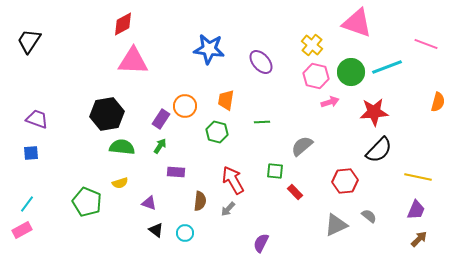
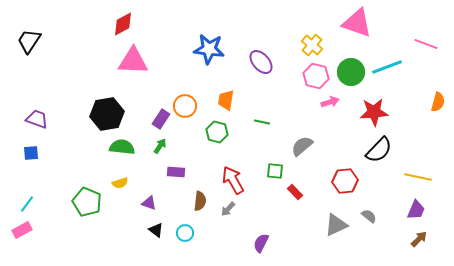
green line at (262, 122): rotated 14 degrees clockwise
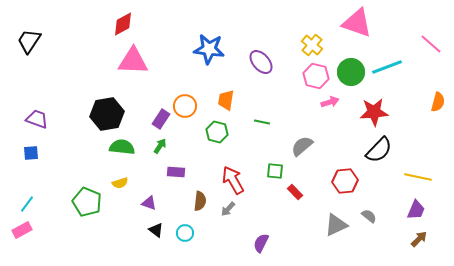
pink line at (426, 44): moved 5 px right; rotated 20 degrees clockwise
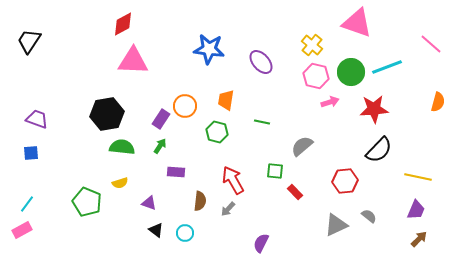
red star at (374, 112): moved 3 px up
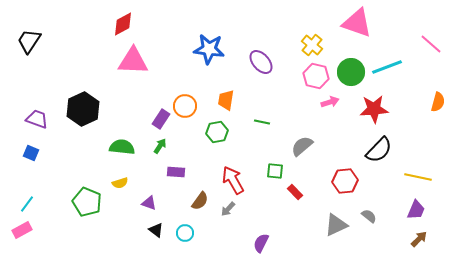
black hexagon at (107, 114): moved 24 px left, 5 px up; rotated 16 degrees counterclockwise
green hexagon at (217, 132): rotated 25 degrees counterclockwise
blue square at (31, 153): rotated 28 degrees clockwise
brown semicircle at (200, 201): rotated 30 degrees clockwise
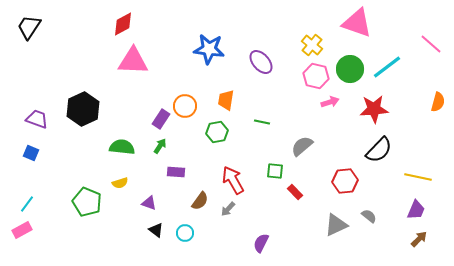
black trapezoid at (29, 41): moved 14 px up
cyan line at (387, 67): rotated 16 degrees counterclockwise
green circle at (351, 72): moved 1 px left, 3 px up
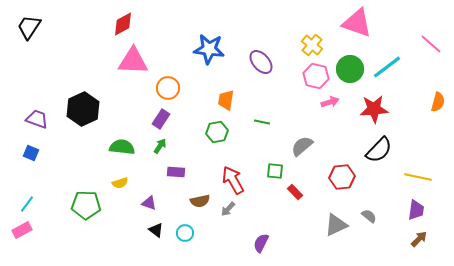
orange circle at (185, 106): moved 17 px left, 18 px up
red hexagon at (345, 181): moved 3 px left, 4 px up
brown semicircle at (200, 201): rotated 42 degrees clockwise
green pentagon at (87, 202): moved 1 px left, 3 px down; rotated 20 degrees counterclockwise
purple trapezoid at (416, 210): rotated 15 degrees counterclockwise
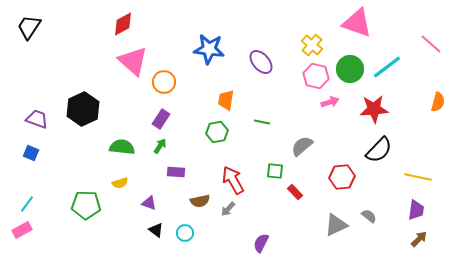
pink triangle at (133, 61): rotated 40 degrees clockwise
orange circle at (168, 88): moved 4 px left, 6 px up
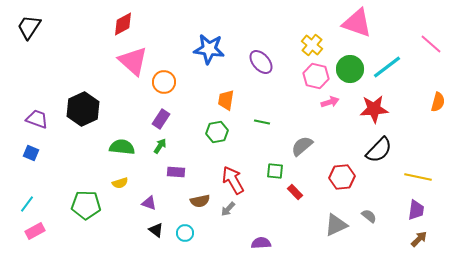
pink rectangle at (22, 230): moved 13 px right, 1 px down
purple semicircle at (261, 243): rotated 60 degrees clockwise
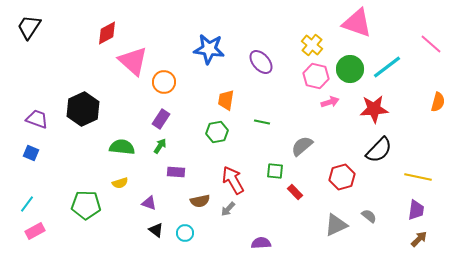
red diamond at (123, 24): moved 16 px left, 9 px down
red hexagon at (342, 177): rotated 10 degrees counterclockwise
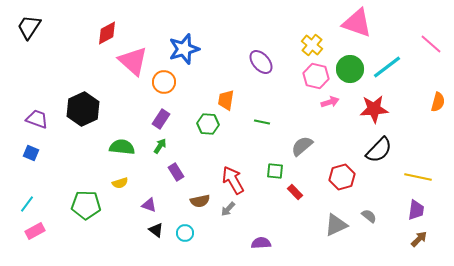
blue star at (209, 49): moved 25 px left; rotated 24 degrees counterclockwise
green hexagon at (217, 132): moved 9 px left, 8 px up; rotated 15 degrees clockwise
purple rectangle at (176, 172): rotated 54 degrees clockwise
purple triangle at (149, 203): moved 2 px down
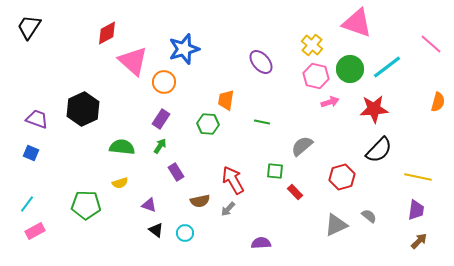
brown arrow at (419, 239): moved 2 px down
